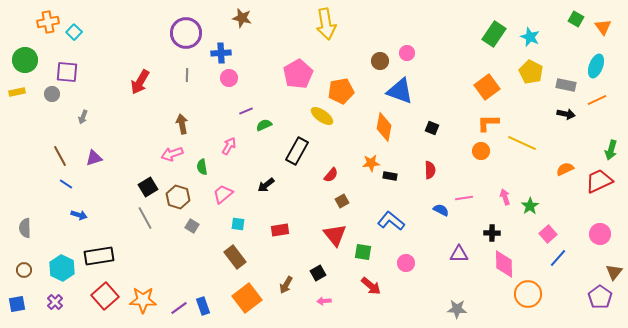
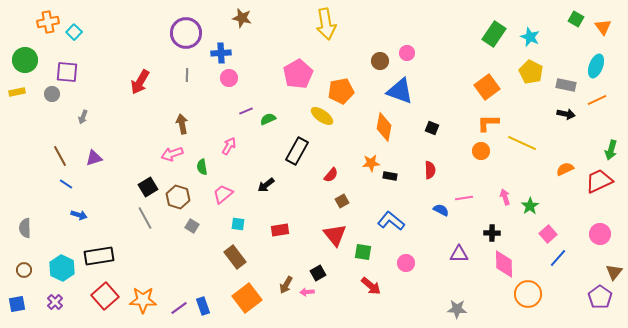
green semicircle at (264, 125): moved 4 px right, 6 px up
pink arrow at (324, 301): moved 17 px left, 9 px up
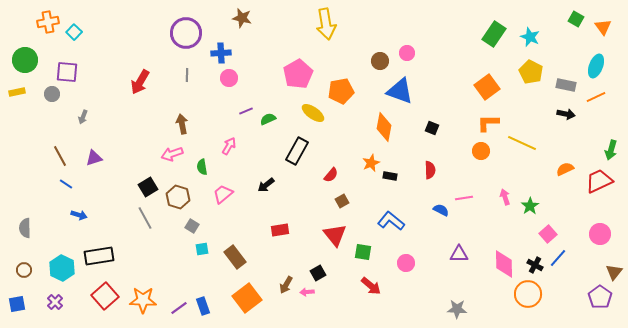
orange line at (597, 100): moved 1 px left, 3 px up
yellow ellipse at (322, 116): moved 9 px left, 3 px up
orange star at (371, 163): rotated 18 degrees counterclockwise
cyan square at (238, 224): moved 36 px left, 25 px down; rotated 16 degrees counterclockwise
black cross at (492, 233): moved 43 px right, 32 px down; rotated 28 degrees clockwise
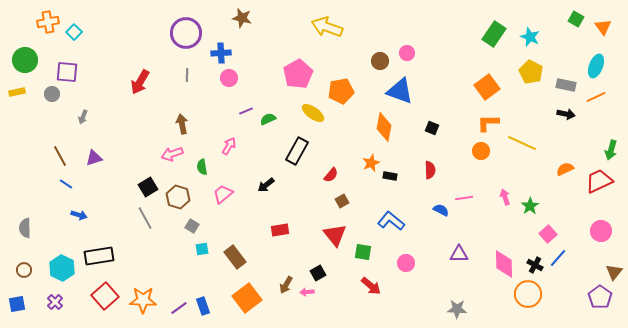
yellow arrow at (326, 24): moved 1 px right, 3 px down; rotated 120 degrees clockwise
pink circle at (600, 234): moved 1 px right, 3 px up
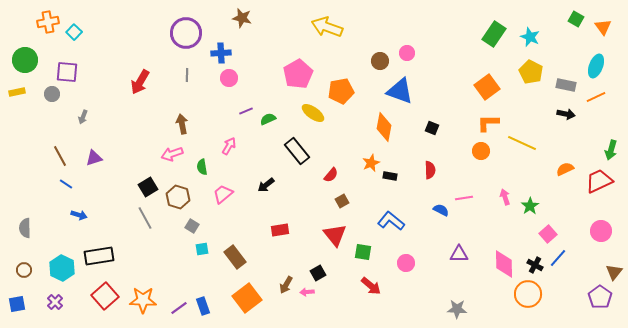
black rectangle at (297, 151): rotated 68 degrees counterclockwise
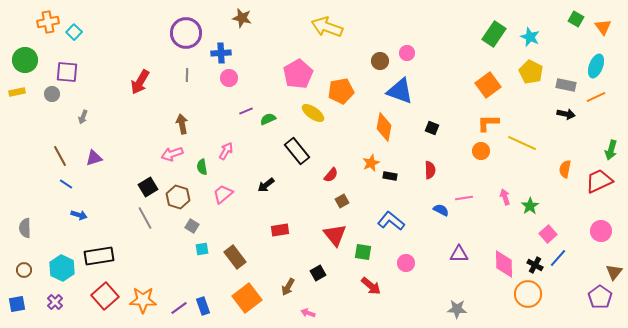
orange square at (487, 87): moved 1 px right, 2 px up
pink arrow at (229, 146): moved 3 px left, 5 px down
orange semicircle at (565, 169): rotated 54 degrees counterclockwise
brown arrow at (286, 285): moved 2 px right, 2 px down
pink arrow at (307, 292): moved 1 px right, 21 px down; rotated 24 degrees clockwise
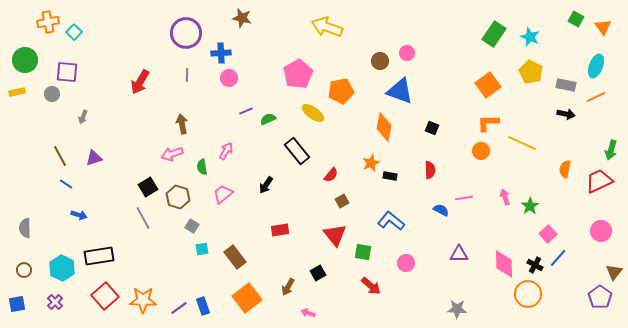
black arrow at (266, 185): rotated 18 degrees counterclockwise
gray line at (145, 218): moved 2 px left
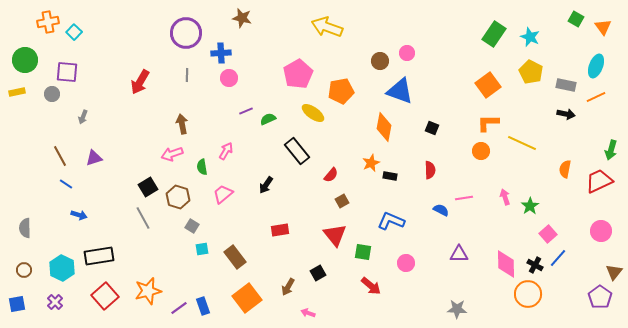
blue L-shape at (391, 221): rotated 16 degrees counterclockwise
pink diamond at (504, 264): moved 2 px right
orange star at (143, 300): moved 5 px right, 9 px up; rotated 16 degrees counterclockwise
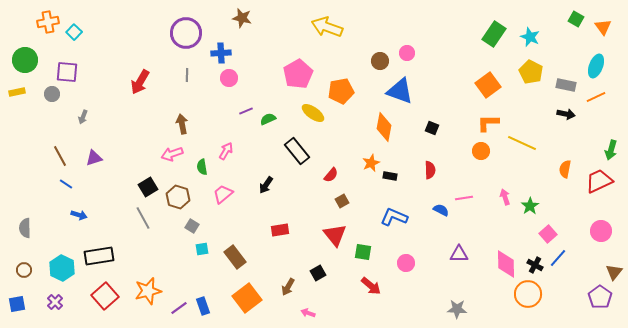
blue L-shape at (391, 221): moved 3 px right, 4 px up
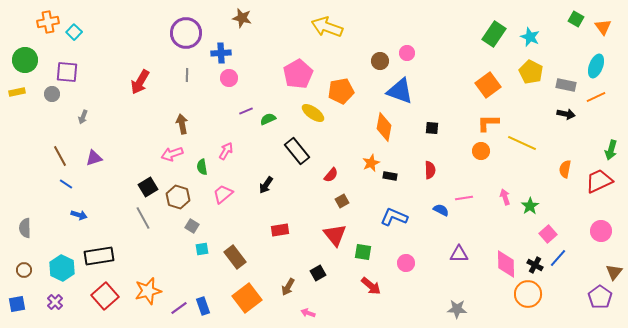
black square at (432, 128): rotated 16 degrees counterclockwise
